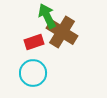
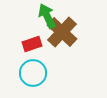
brown cross: rotated 12 degrees clockwise
red rectangle: moved 2 px left, 2 px down
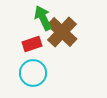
green arrow: moved 4 px left, 2 px down
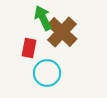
red rectangle: moved 3 px left, 4 px down; rotated 60 degrees counterclockwise
cyan circle: moved 14 px right
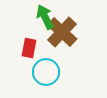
green arrow: moved 2 px right, 1 px up
cyan circle: moved 1 px left, 1 px up
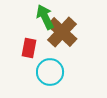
cyan circle: moved 4 px right
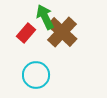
red rectangle: moved 3 px left, 15 px up; rotated 30 degrees clockwise
cyan circle: moved 14 px left, 3 px down
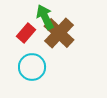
brown cross: moved 3 px left, 1 px down
cyan circle: moved 4 px left, 8 px up
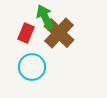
red rectangle: rotated 18 degrees counterclockwise
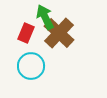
cyan circle: moved 1 px left, 1 px up
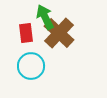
red rectangle: rotated 30 degrees counterclockwise
